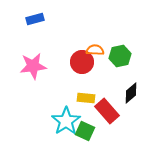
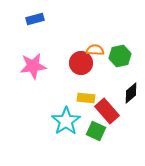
red circle: moved 1 px left, 1 px down
green square: moved 11 px right
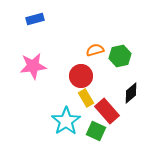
orange semicircle: rotated 18 degrees counterclockwise
red circle: moved 13 px down
yellow rectangle: rotated 54 degrees clockwise
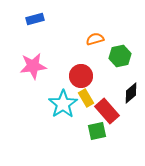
orange semicircle: moved 11 px up
cyan star: moved 3 px left, 17 px up
green square: moved 1 px right; rotated 36 degrees counterclockwise
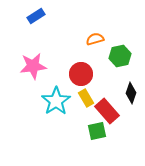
blue rectangle: moved 1 px right, 3 px up; rotated 18 degrees counterclockwise
red circle: moved 2 px up
black diamond: rotated 30 degrees counterclockwise
cyan star: moved 7 px left, 3 px up
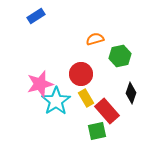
pink star: moved 7 px right, 18 px down; rotated 8 degrees counterclockwise
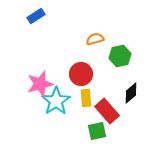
black diamond: rotated 30 degrees clockwise
yellow rectangle: rotated 24 degrees clockwise
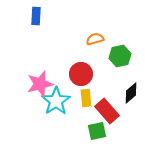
blue rectangle: rotated 54 degrees counterclockwise
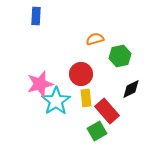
black diamond: moved 4 px up; rotated 15 degrees clockwise
green square: rotated 18 degrees counterclockwise
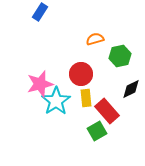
blue rectangle: moved 4 px right, 4 px up; rotated 30 degrees clockwise
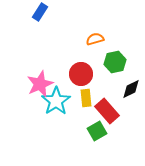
green hexagon: moved 5 px left, 6 px down
pink star: rotated 8 degrees counterclockwise
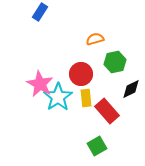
pink star: rotated 20 degrees counterclockwise
cyan star: moved 2 px right, 4 px up
green square: moved 15 px down
